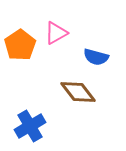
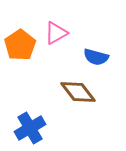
blue cross: moved 2 px down
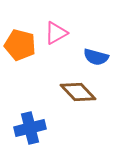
orange pentagon: rotated 24 degrees counterclockwise
brown diamond: rotated 6 degrees counterclockwise
blue cross: rotated 16 degrees clockwise
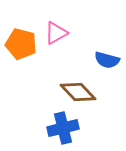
orange pentagon: moved 1 px right, 1 px up
blue semicircle: moved 11 px right, 3 px down
blue cross: moved 33 px right
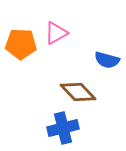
orange pentagon: rotated 12 degrees counterclockwise
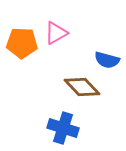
orange pentagon: moved 1 px right, 1 px up
brown diamond: moved 4 px right, 5 px up
blue cross: rotated 32 degrees clockwise
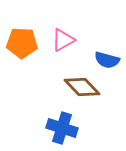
pink triangle: moved 7 px right, 7 px down
blue cross: moved 1 px left
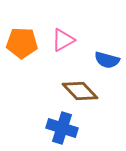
brown diamond: moved 2 px left, 4 px down
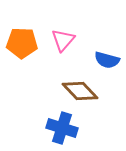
pink triangle: rotated 20 degrees counterclockwise
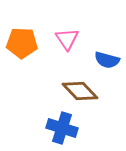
pink triangle: moved 4 px right, 1 px up; rotated 15 degrees counterclockwise
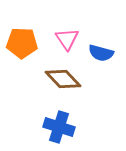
blue semicircle: moved 6 px left, 7 px up
brown diamond: moved 17 px left, 12 px up
blue cross: moved 3 px left, 1 px up
